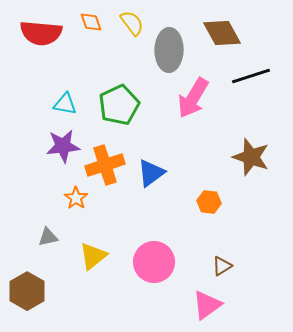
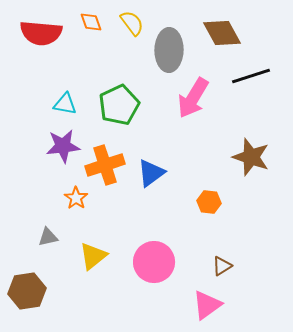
brown hexagon: rotated 21 degrees clockwise
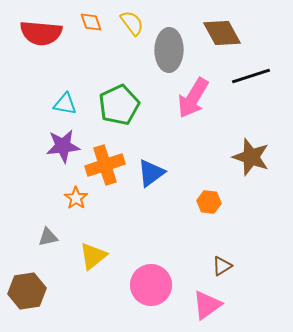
pink circle: moved 3 px left, 23 px down
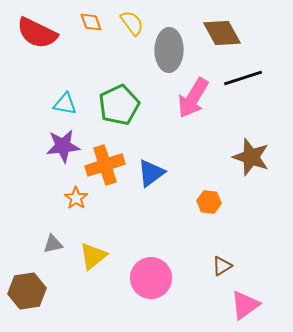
red semicircle: moved 4 px left; rotated 21 degrees clockwise
black line: moved 8 px left, 2 px down
gray triangle: moved 5 px right, 7 px down
pink circle: moved 7 px up
pink triangle: moved 38 px right
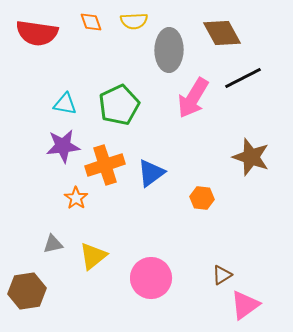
yellow semicircle: moved 2 px right, 2 px up; rotated 124 degrees clockwise
red semicircle: rotated 18 degrees counterclockwise
black line: rotated 9 degrees counterclockwise
orange hexagon: moved 7 px left, 4 px up
brown triangle: moved 9 px down
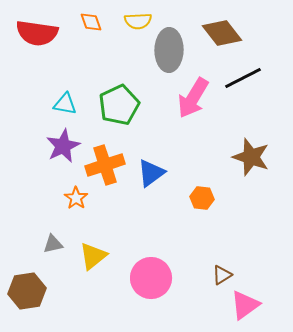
yellow semicircle: moved 4 px right
brown diamond: rotated 9 degrees counterclockwise
purple star: rotated 20 degrees counterclockwise
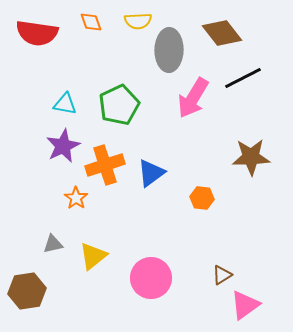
brown star: rotated 21 degrees counterclockwise
